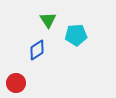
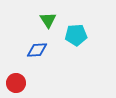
blue diamond: rotated 30 degrees clockwise
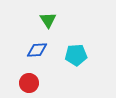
cyan pentagon: moved 20 px down
red circle: moved 13 px right
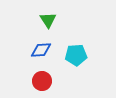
blue diamond: moved 4 px right
red circle: moved 13 px right, 2 px up
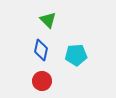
green triangle: rotated 12 degrees counterclockwise
blue diamond: rotated 75 degrees counterclockwise
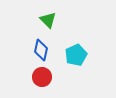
cyan pentagon: rotated 20 degrees counterclockwise
red circle: moved 4 px up
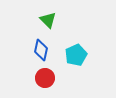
red circle: moved 3 px right, 1 px down
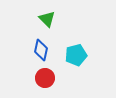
green triangle: moved 1 px left, 1 px up
cyan pentagon: rotated 10 degrees clockwise
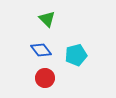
blue diamond: rotated 50 degrees counterclockwise
